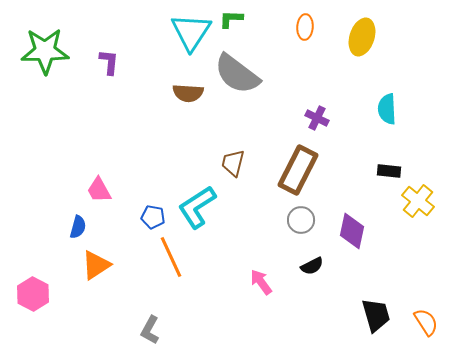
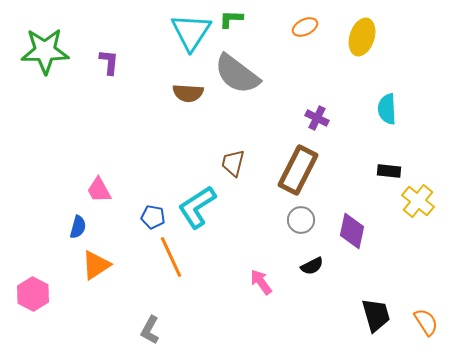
orange ellipse: rotated 60 degrees clockwise
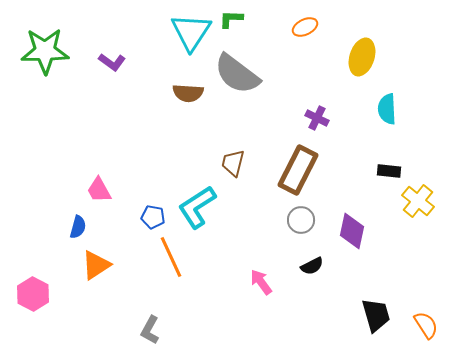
yellow ellipse: moved 20 px down
purple L-shape: moved 3 px right; rotated 120 degrees clockwise
orange semicircle: moved 3 px down
